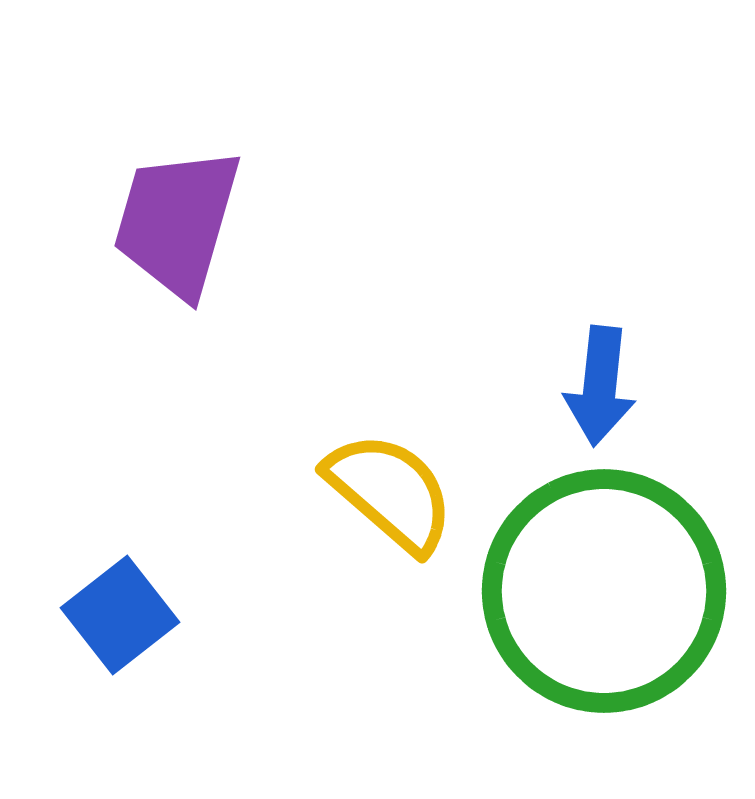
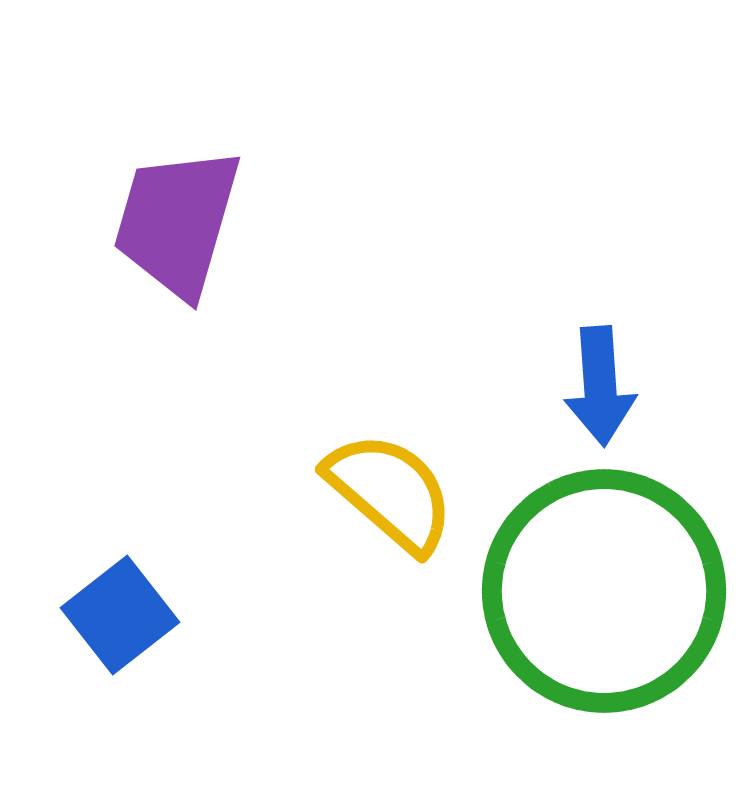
blue arrow: rotated 10 degrees counterclockwise
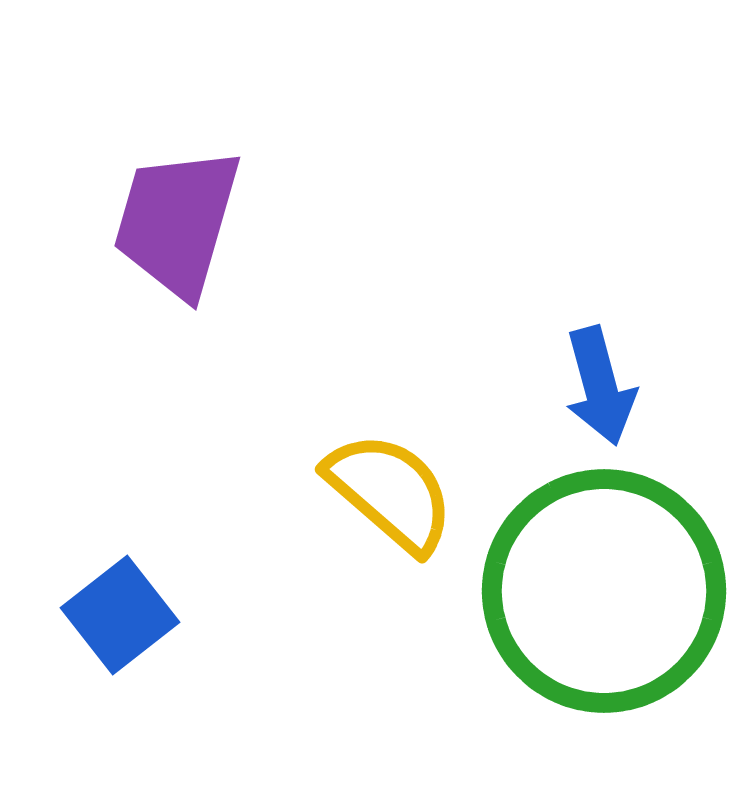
blue arrow: rotated 11 degrees counterclockwise
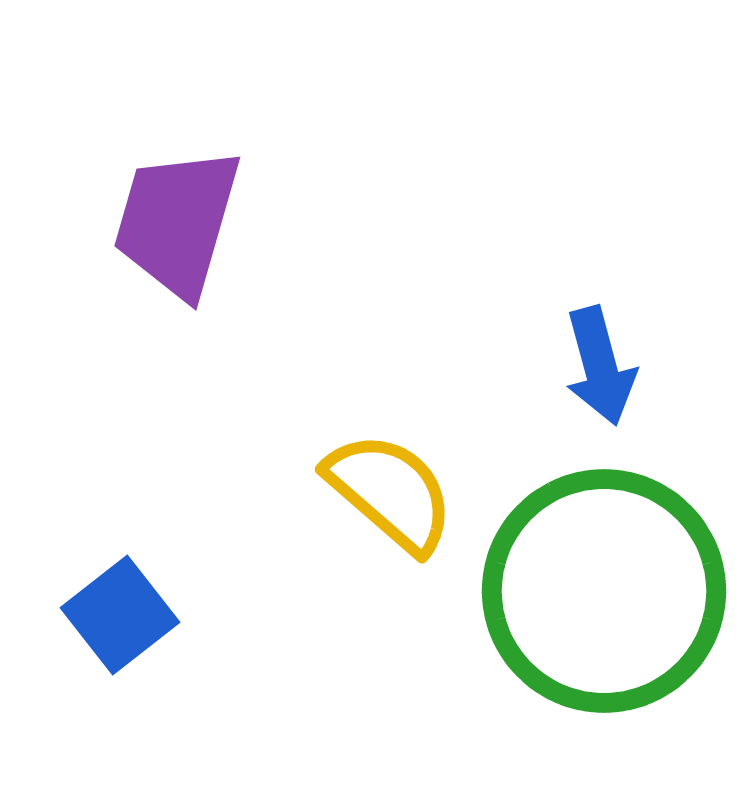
blue arrow: moved 20 px up
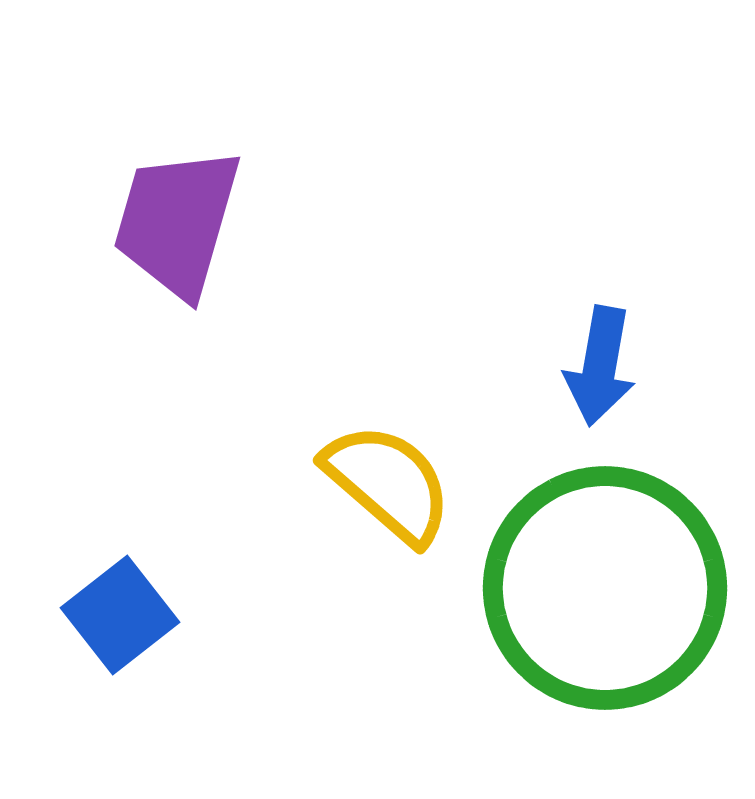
blue arrow: rotated 25 degrees clockwise
yellow semicircle: moved 2 px left, 9 px up
green circle: moved 1 px right, 3 px up
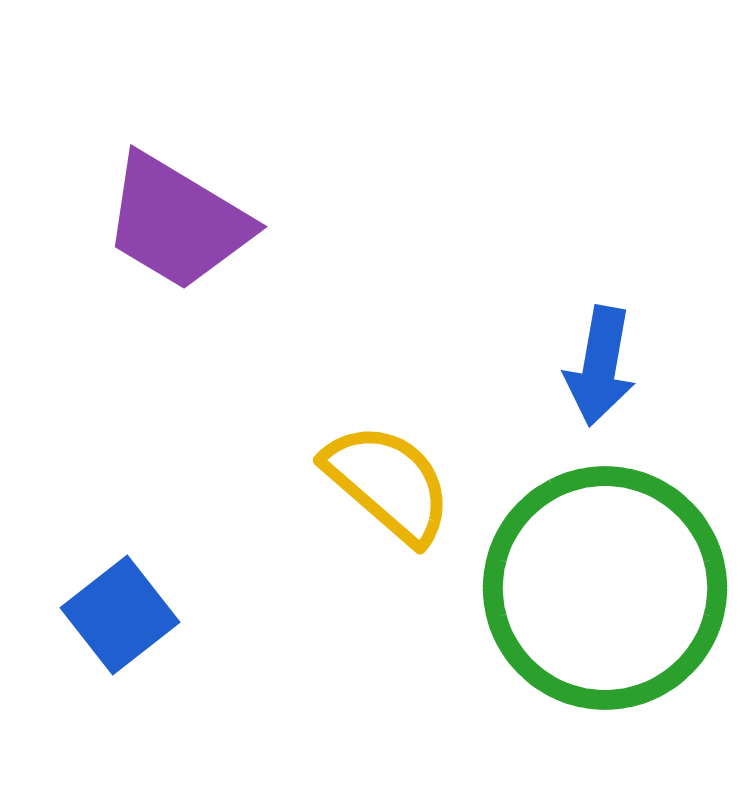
purple trapezoid: rotated 75 degrees counterclockwise
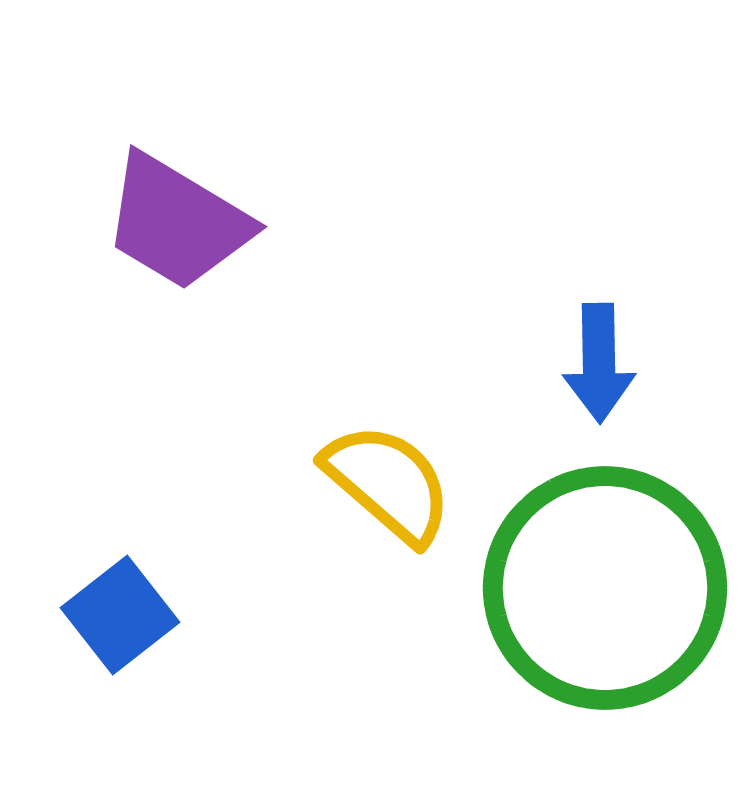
blue arrow: moved 1 px left, 3 px up; rotated 11 degrees counterclockwise
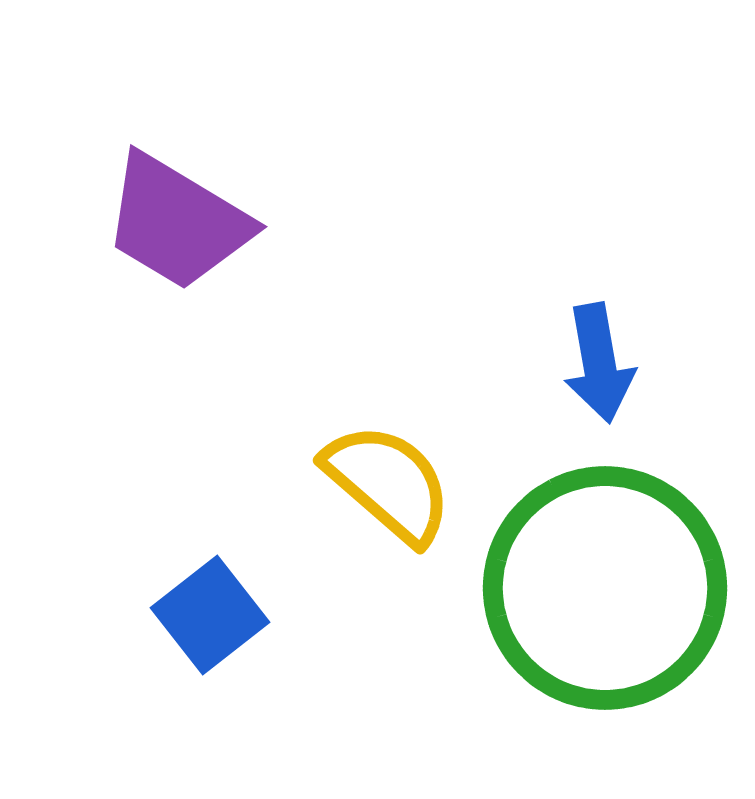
blue arrow: rotated 9 degrees counterclockwise
blue square: moved 90 px right
